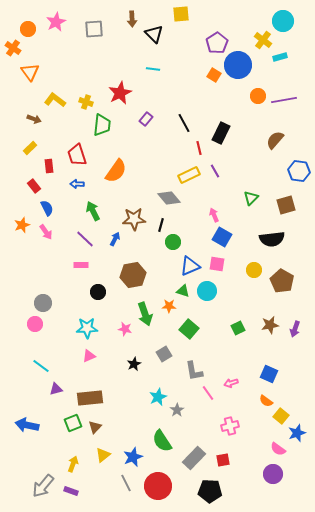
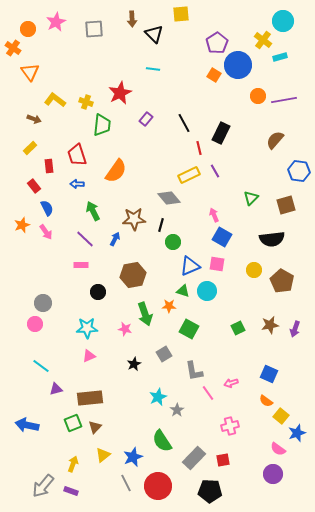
green square at (189, 329): rotated 12 degrees counterclockwise
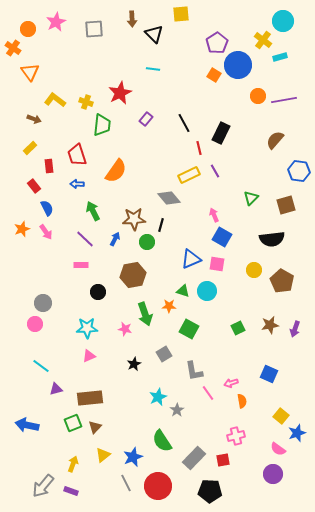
orange star at (22, 225): moved 4 px down
green circle at (173, 242): moved 26 px left
blue triangle at (190, 266): moved 1 px right, 7 px up
orange semicircle at (266, 401): moved 24 px left; rotated 136 degrees counterclockwise
pink cross at (230, 426): moved 6 px right, 10 px down
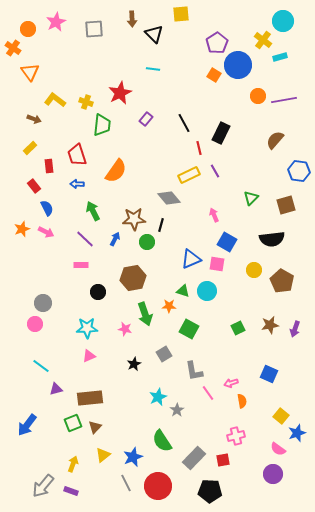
pink arrow at (46, 232): rotated 28 degrees counterclockwise
blue square at (222, 237): moved 5 px right, 5 px down
brown hexagon at (133, 275): moved 3 px down
blue arrow at (27, 425): rotated 65 degrees counterclockwise
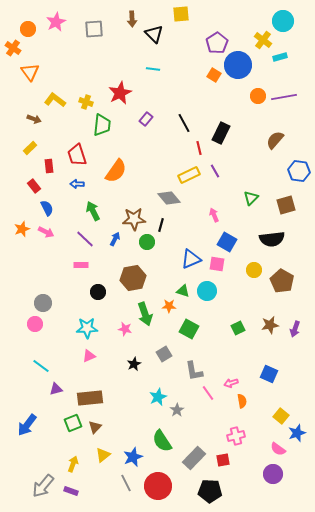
purple line at (284, 100): moved 3 px up
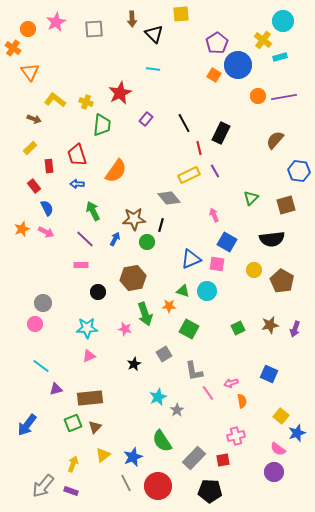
purple circle at (273, 474): moved 1 px right, 2 px up
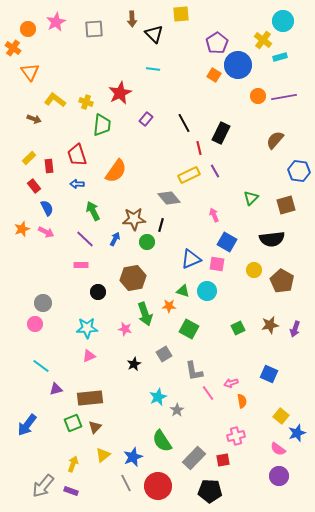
yellow rectangle at (30, 148): moved 1 px left, 10 px down
purple circle at (274, 472): moved 5 px right, 4 px down
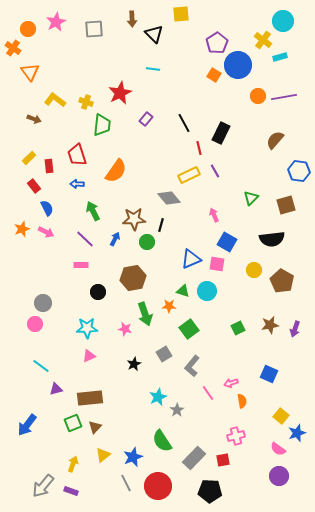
green square at (189, 329): rotated 24 degrees clockwise
gray L-shape at (194, 371): moved 2 px left, 5 px up; rotated 50 degrees clockwise
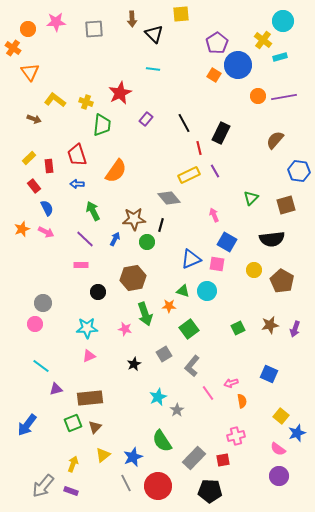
pink star at (56, 22): rotated 24 degrees clockwise
